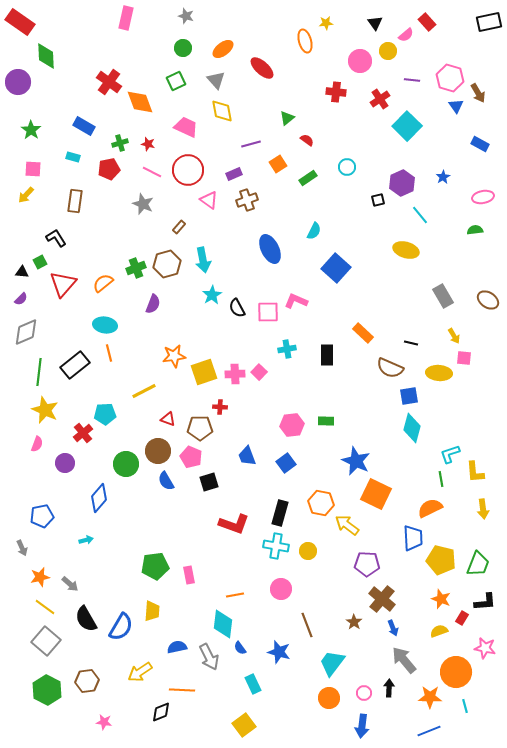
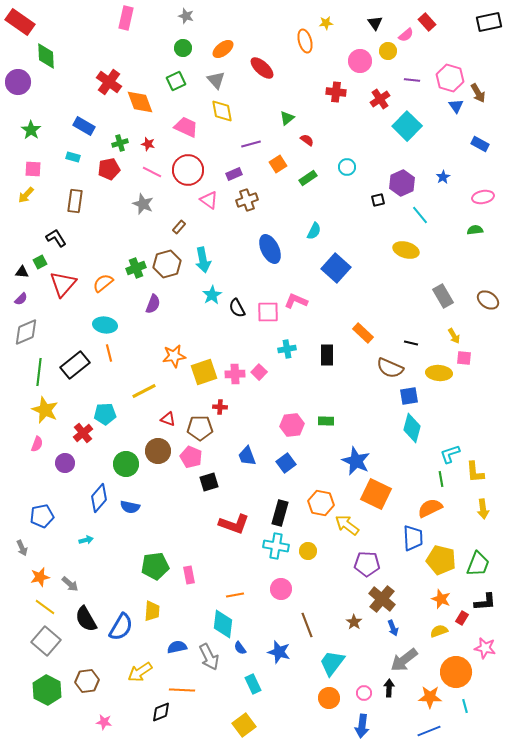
blue semicircle at (166, 481): moved 36 px left, 26 px down; rotated 48 degrees counterclockwise
gray arrow at (404, 660): rotated 88 degrees counterclockwise
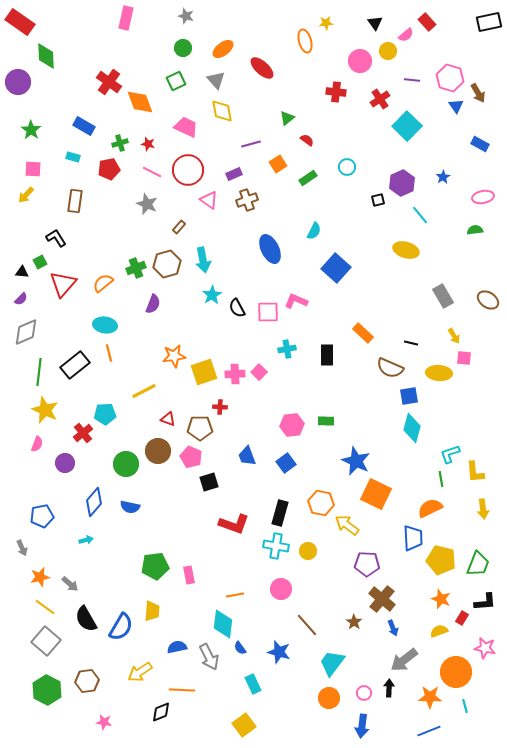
gray star at (143, 204): moved 4 px right
blue diamond at (99, 498): moved 5 px left, 4 px down
brown line at (307, 625): rotated 20 degrees counterclockwise
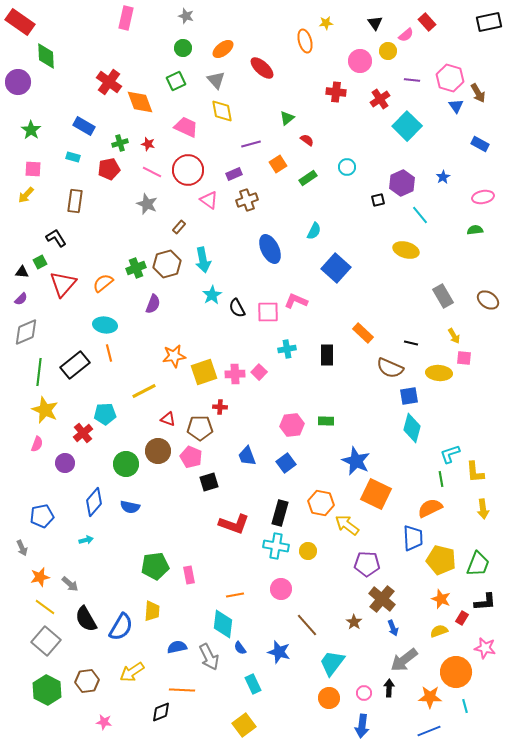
yellow arrow at (140, 672): moved 8 px left
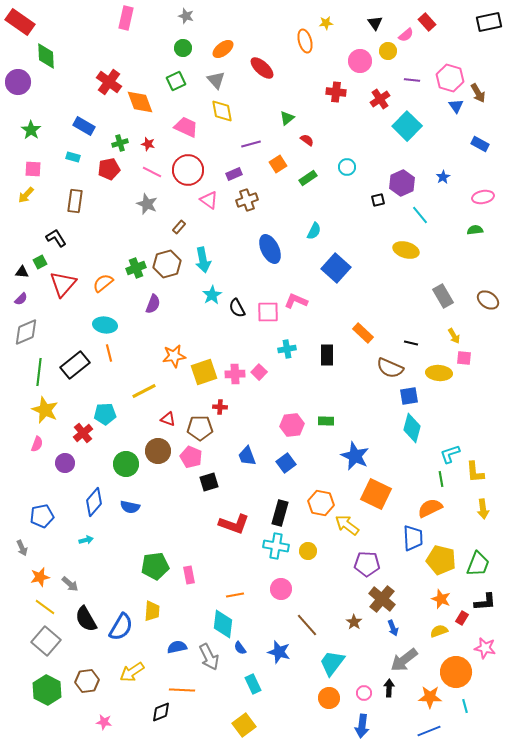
blue star at (356, 461): moved 1 px left, 5 px up
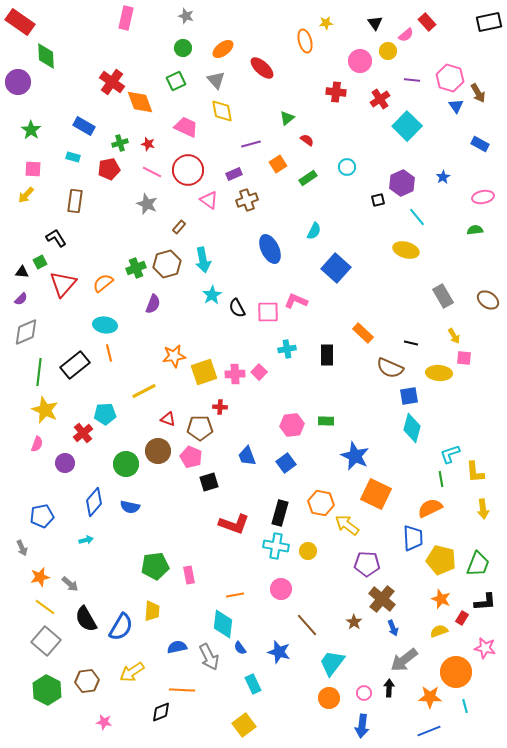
red cross at (109, 82): moved 3 px right
cyan line at (420, 215): moved 3 px left, 2 px down
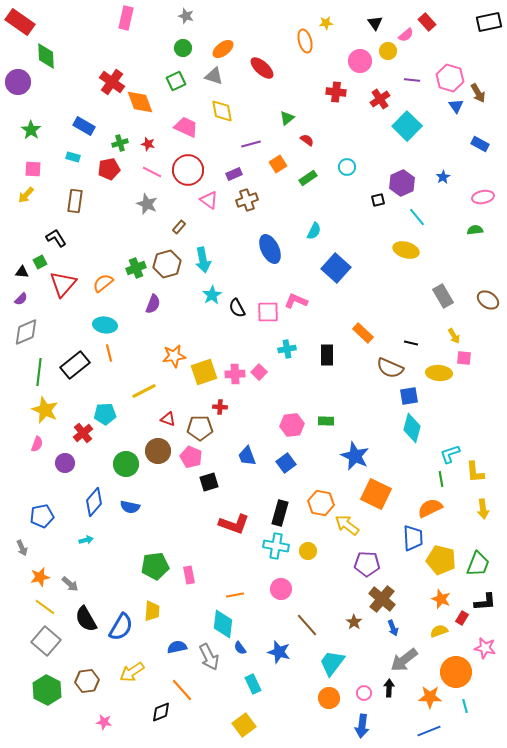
gray triangle at (216, 80): moved 2 px left, 4 px up; rotated 30 degrees counterclockwise
orange line at (182, 690): rotated 45 degrees clockwise
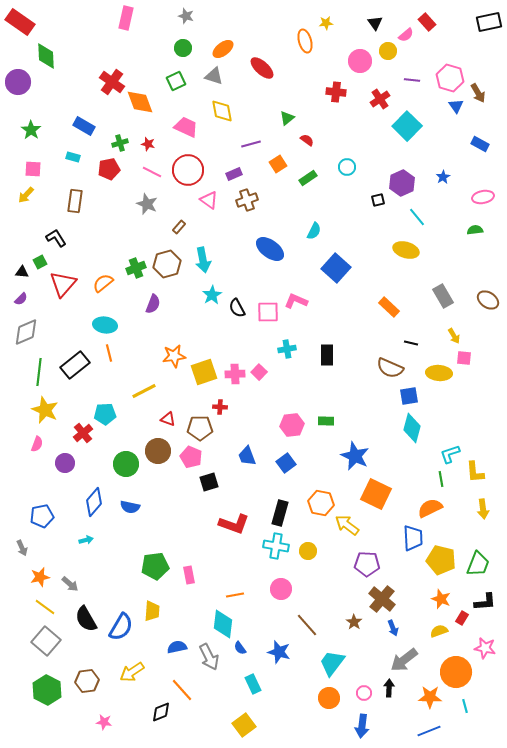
blue ellipse at (270, 249): rotated 28 degrees counterclockwise
orange rectangle at (363, 333): moved 26 px right, 26 px up
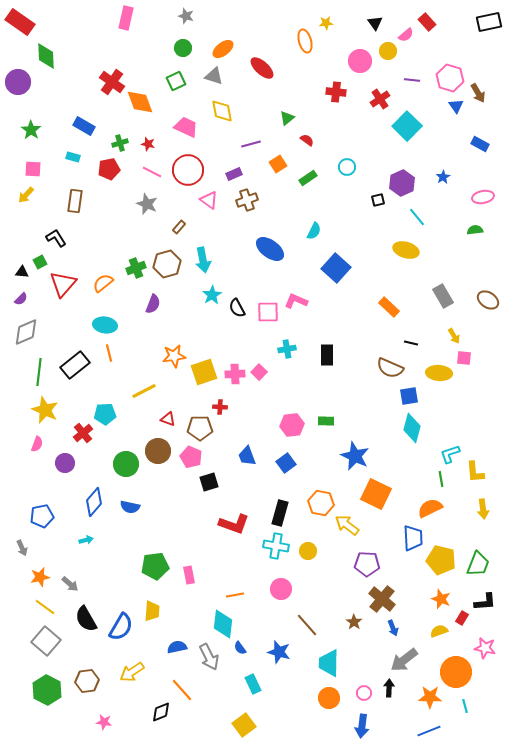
cyan trapezoid at (332, 663): moved 3 px left; rotated 36 degrees counterclockwise
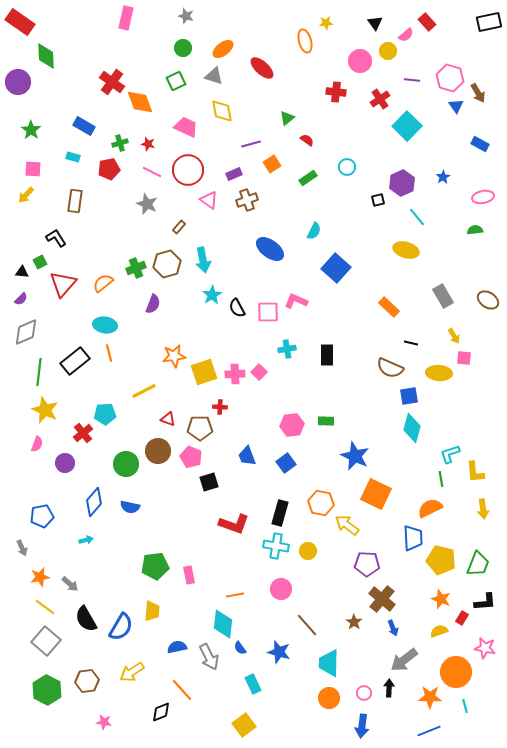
orange square at (278, 164): moved 6 px left
black rectangle at (75, 365): moved 4 px up
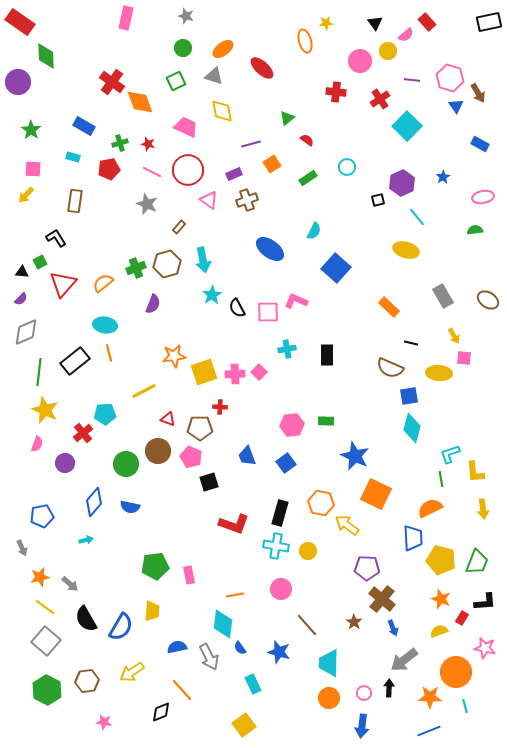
purple pentagon at (367, 564): moved 4 px down
green trapezoid at (478, 564): moved 1 px left, 2 px up
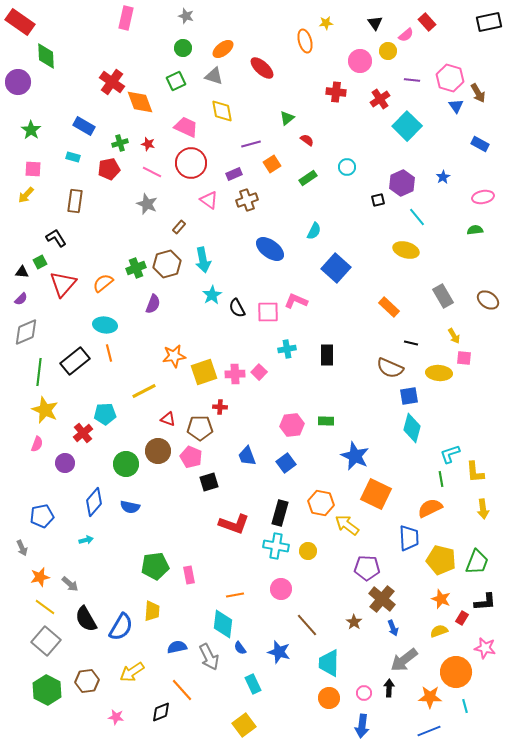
red circle at (188, 170): moved 3 px right, 7 px up
blue trapezoid at (413, 538): moved 4 px left
pink star at (104, 722): moved 12 px right, 5 px up
